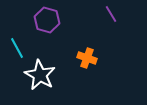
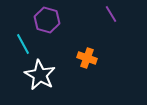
cyan line: moved 6 px right, 4 px up
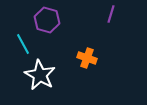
purple line: rotated 48 degrees clockwise
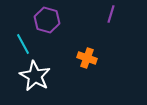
white star: moved 5 px left, 1 px down
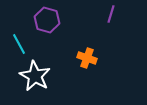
cyan line: moved 4 px left
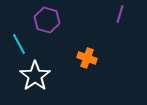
purple line: moved 9 px right
white star: rotated 8 degrees clockwise
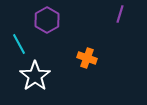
purple hexagon: rotated 15 degrees clockwise
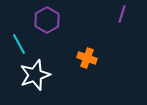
purple line: moved 2 px right
white star: moved 1 px up; rotated 16 degrees clockwise
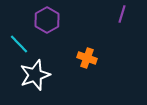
cyan line: rotated 15 degrees counterclockwise
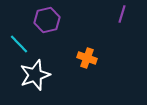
purple hexagon: rotated 15 degrees clockwise
